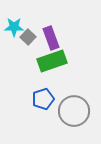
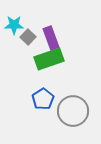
cyan star: moved 2 px up
green rectangle: moved 3 px left, 2 px up
blue pentagon: rotated 15 degrees counterclockwise
gray circle: moved 1 px left
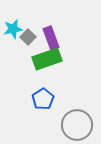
cyan star: moved 1 px left, 4 px down; rotated 12 degrees counterclockwise
green rectangle: moved 2 px left
gray circle: moved 4 px right, 14 px down
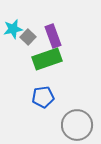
purple rectangle: moved 2 px right, 2 px up
blue pentagon: moved 2 px up; rotated 25 degrees clockwise
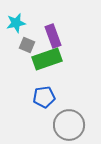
cyan star: moved 3 px right, 6 px up
gray square: moved 1 px left, 8 px down; rotated 21 degrees counterclockwise
blue pentagon: moved 1 px right
gray circle: moved 8 px left
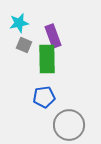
cyan star: moved 3 px right
gray square: moved 3 px left
green rectangle: rotated 72 degrees counterclockwise
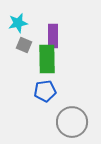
cyan star: moved 1 px left
purple rectangle: rotated 20 degrees clockwise
blue pentagon: moved 1 px right, 6 px up
gray circle: moved 3 px right, 3 px up
